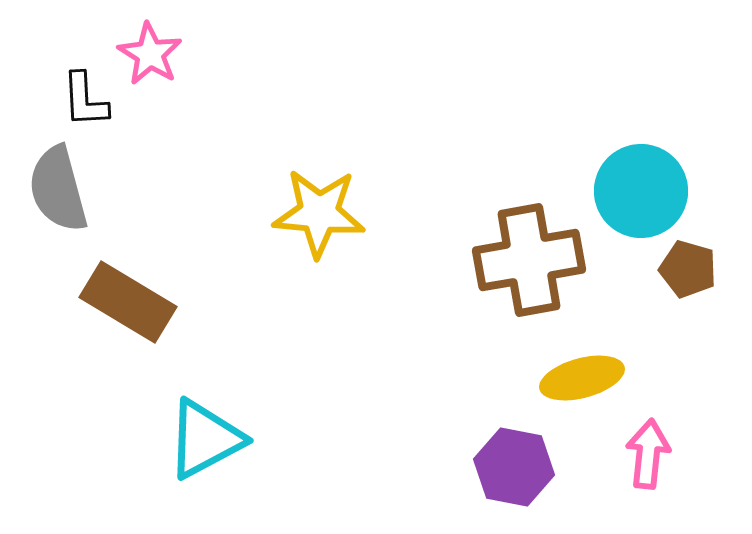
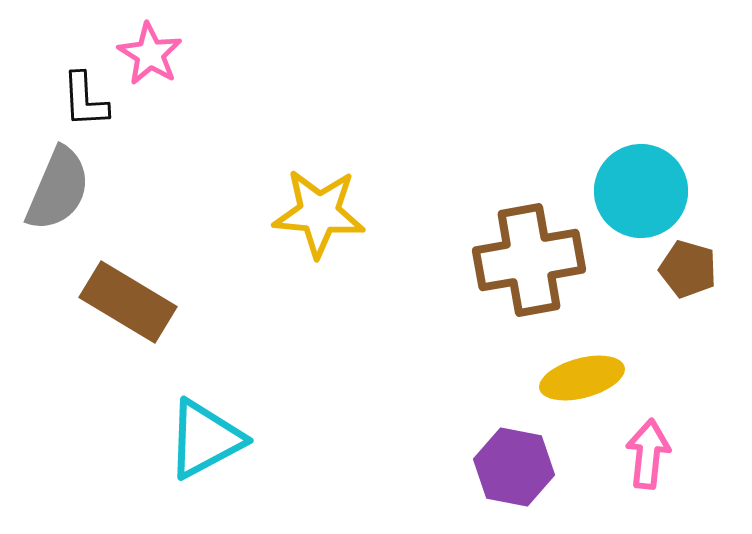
gray semicircle: rotated 142 degrees counterclockwise
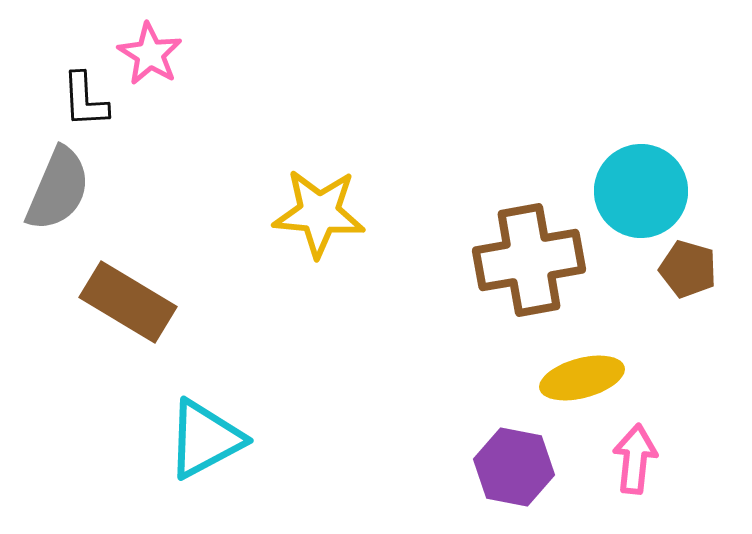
pink arrow: moved 13 px left, 5 px down
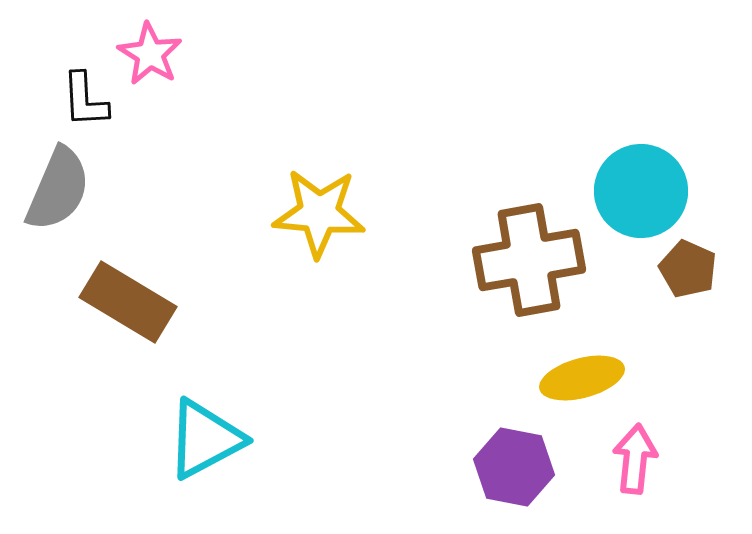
brown pentagon: rotated 8 degrees clockwise
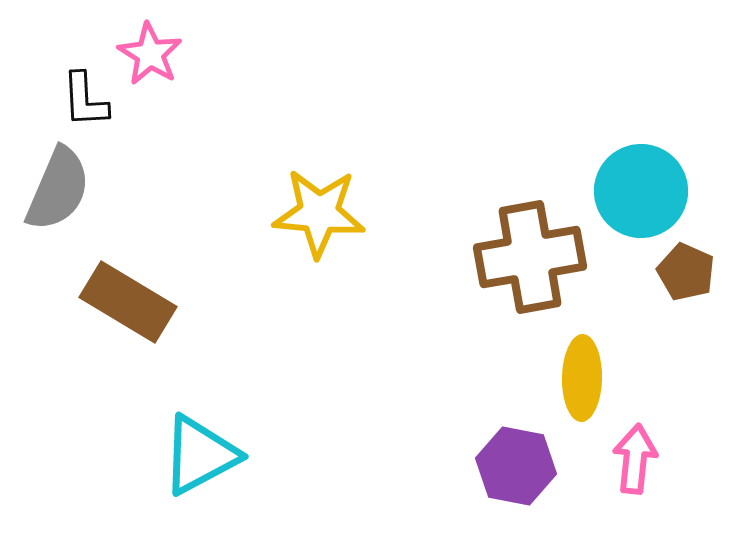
brown cross: moved 1 px right, 3 px up
brown pentagon: moved 2 px left, 3 px down
yellow ellipse: rotated 74 degrees counterclockwise
cyan triangle: moved 5 px left, 16 px down
purple hexagon: moved 2 px right, 1 px up
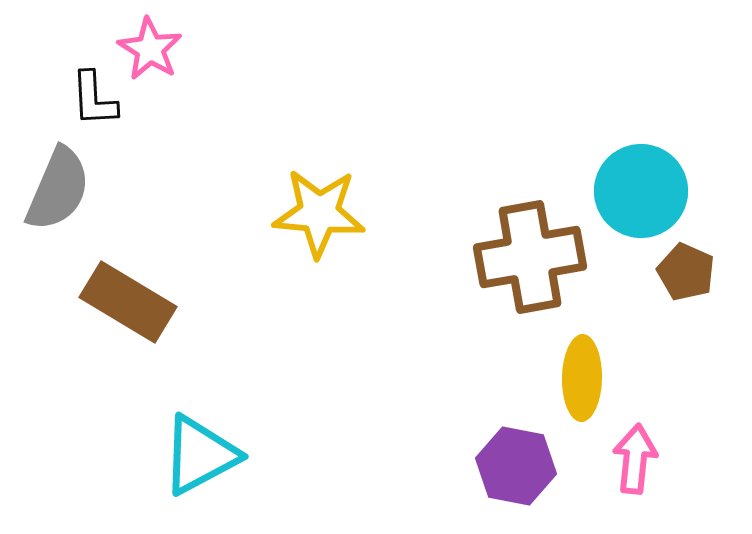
pink star: moved 5 px up
black L-shape: moved 9 px right, 1 px up
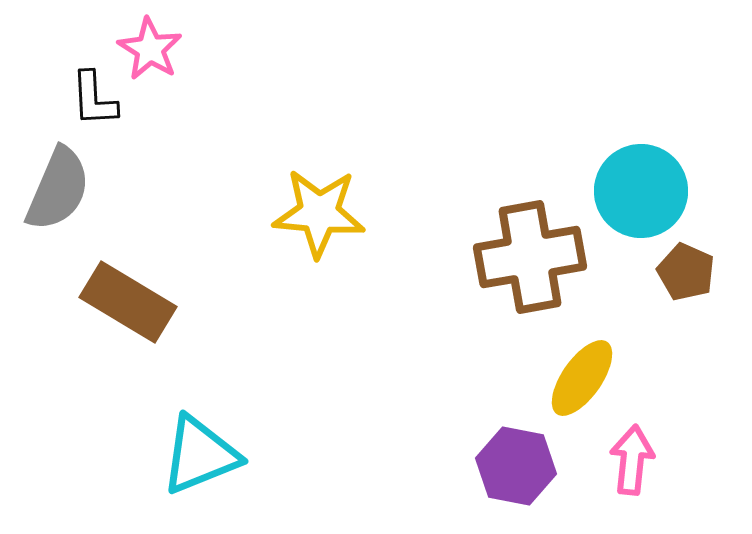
yellow ellipse: rotated 34 degrees clockwise
cyan triangle: rotated 6 degrees clockwise
pink arrow: moved 3 px left, 1 px down
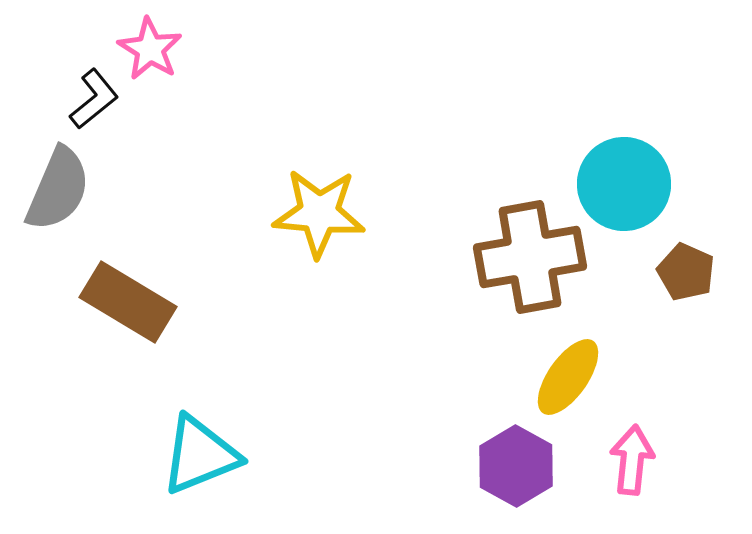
black L-shape: rotated 126 degrees counterclockwise
cyan circle: moved 17 px left, 7 px up
yellow ellipse: moved 14 px left, 1 px up
purple hexagon: rotated 18 degrees clockwise
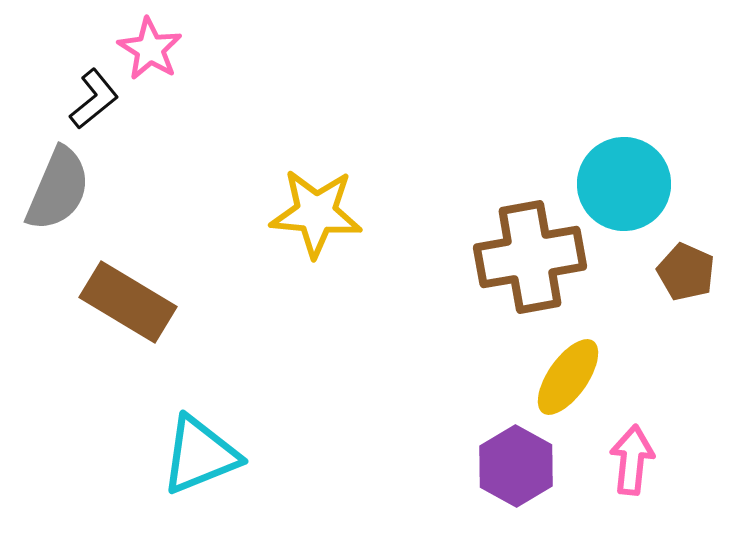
yellow star: moved 3 px left
